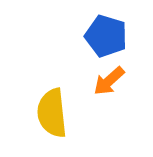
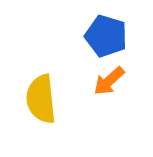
yellow semicircle: moved 11 px left, 14 px up
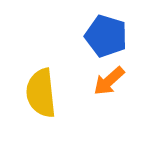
yellow semicircle: moved 6 px up
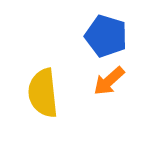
yellow semicircle: moved 2 px right
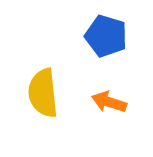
orange arrow: moved 21 px down; rotated 60 degrees clockwise
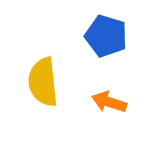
yellow semicircle: moved 11 px up
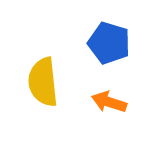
blue pentagon: moved 3 px right, 7 px down
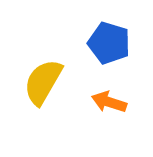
yellow semicircle: rotated 36 degrees clockwise
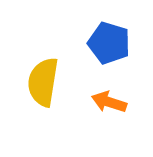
yellow semicircle: rotated 21 degrees counterclockwise
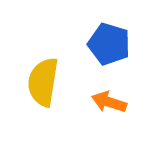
blue pentagon: moved 1 px down
